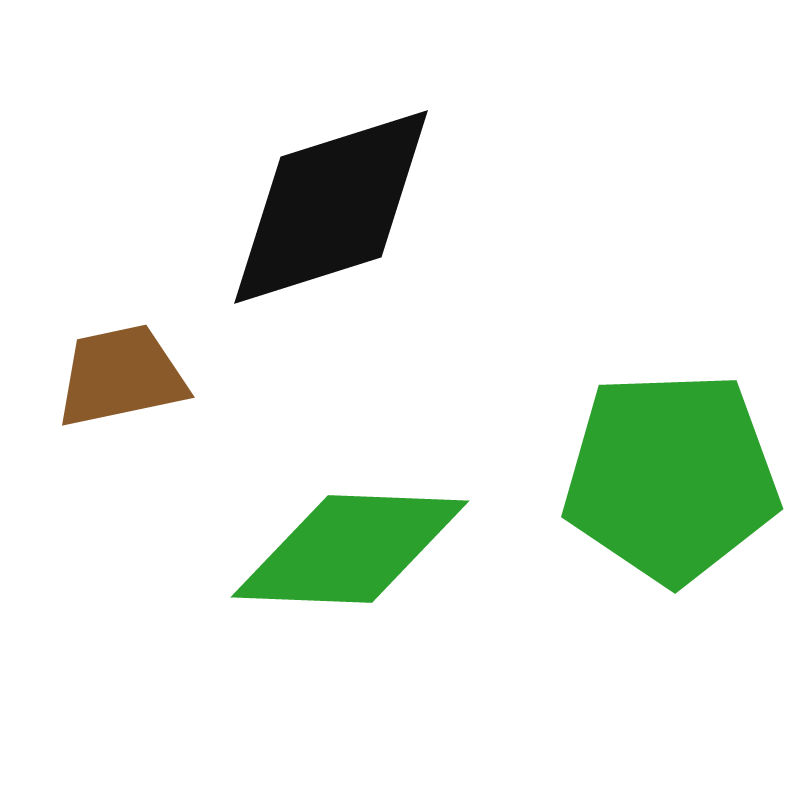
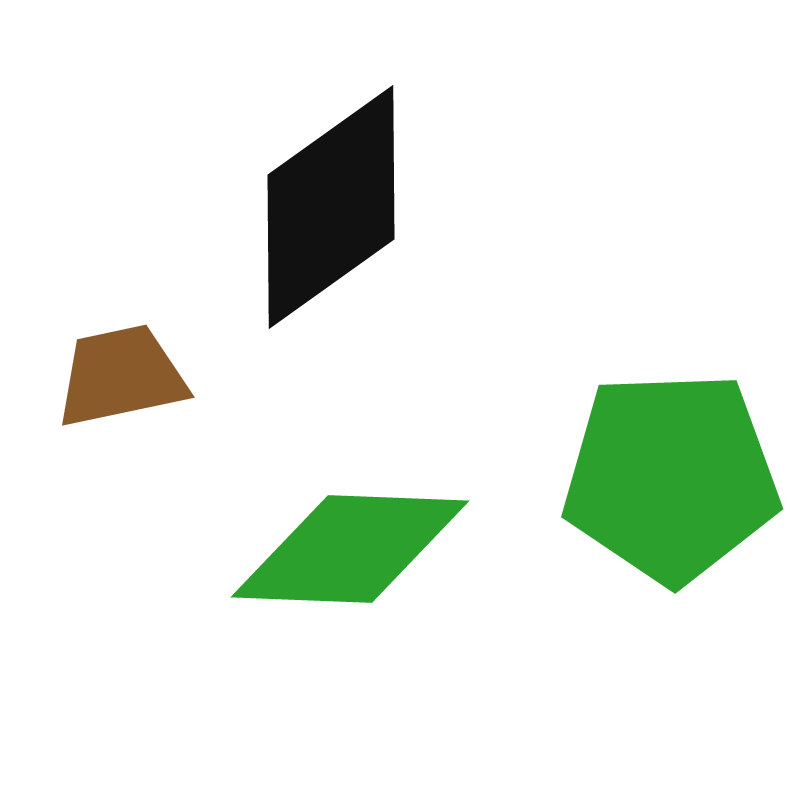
black diamond: rotated 18 degrees counterclockwise
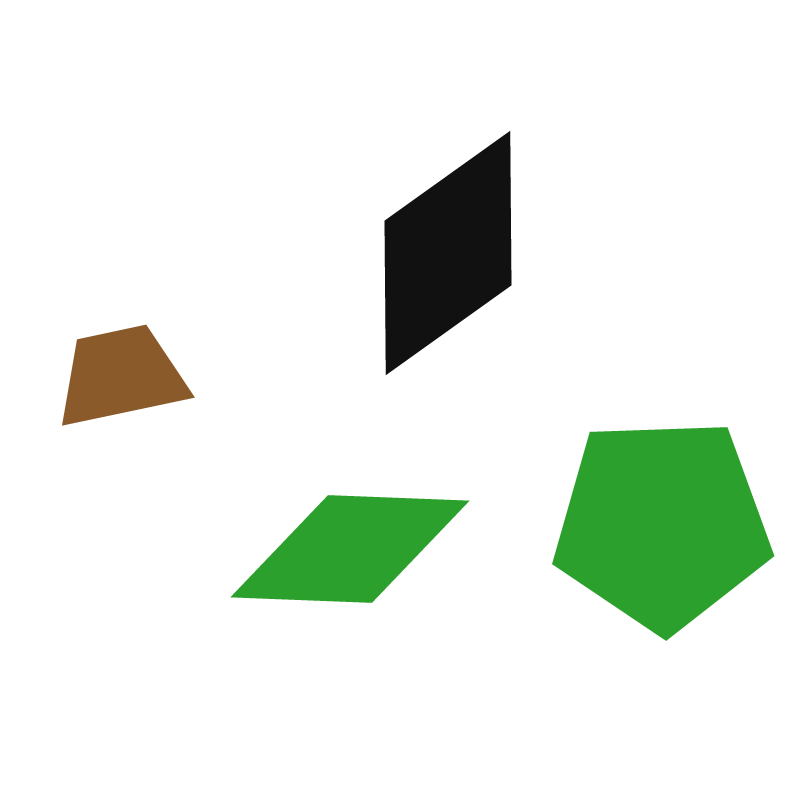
black diamond: moved 117 px right, 46 px down
green pentagon: moved 9 px left, 47 px down
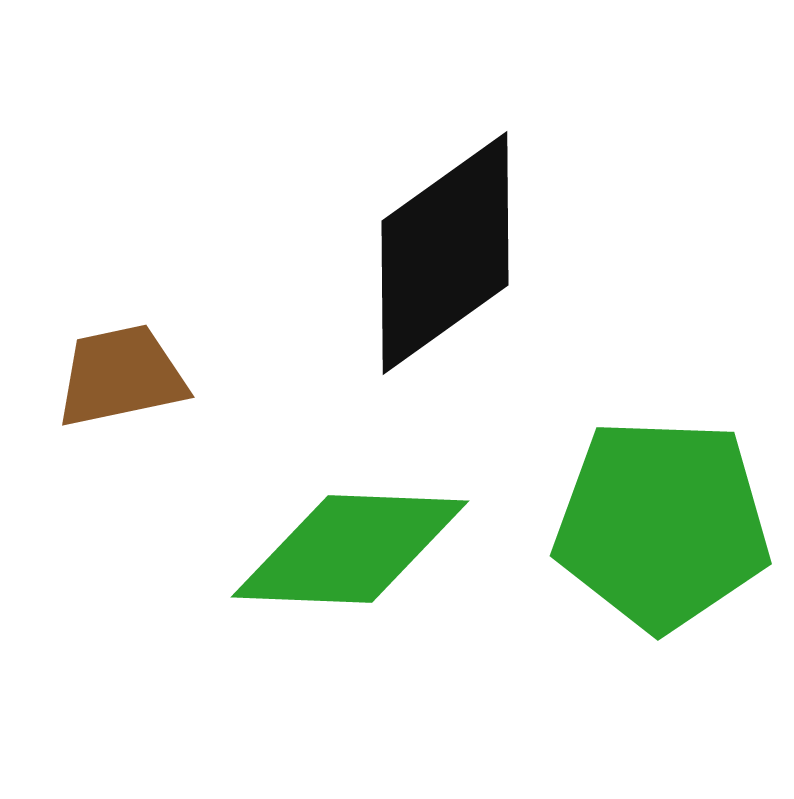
black diamond: moved 3 px left
green pentagon: rotated 4 degrees clockwise
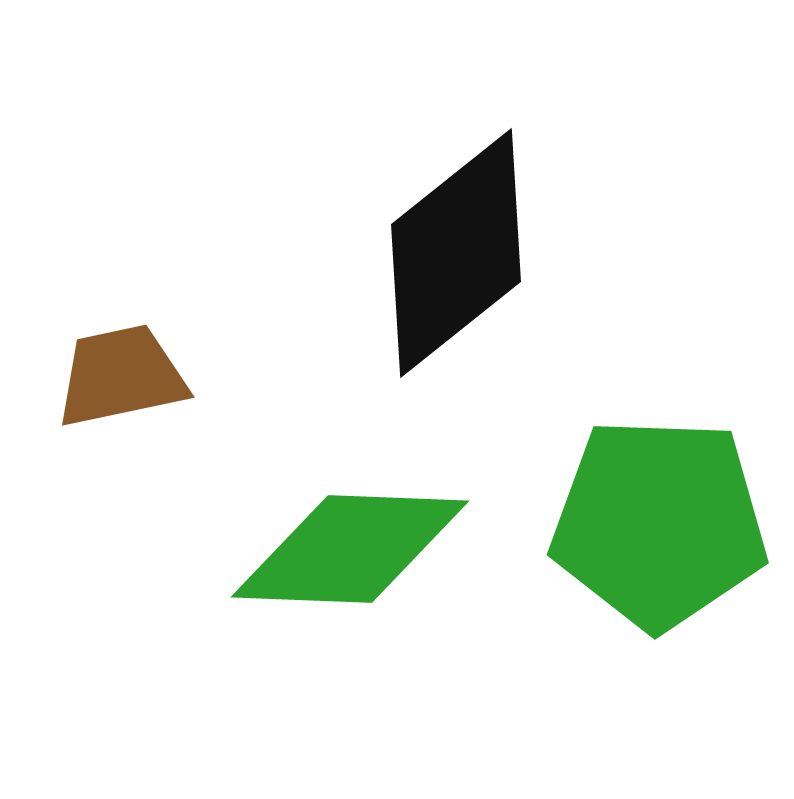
black diamond: moved 11 px right; rotated 3 degrees counterclockwise
green pentagon: moved 3 px left, 1 px up
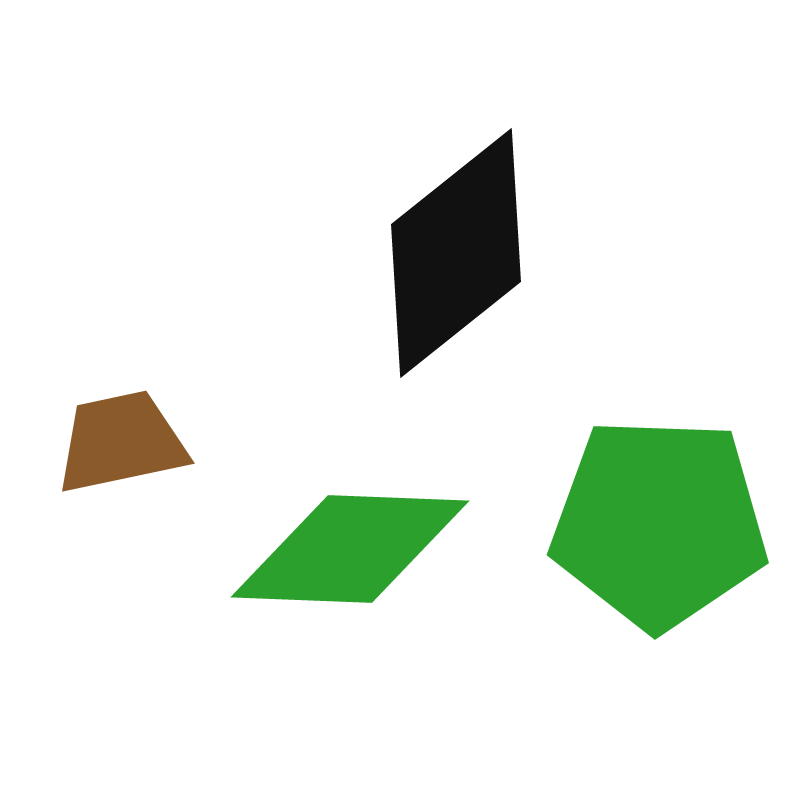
brown trapezoid: moved 66 px down
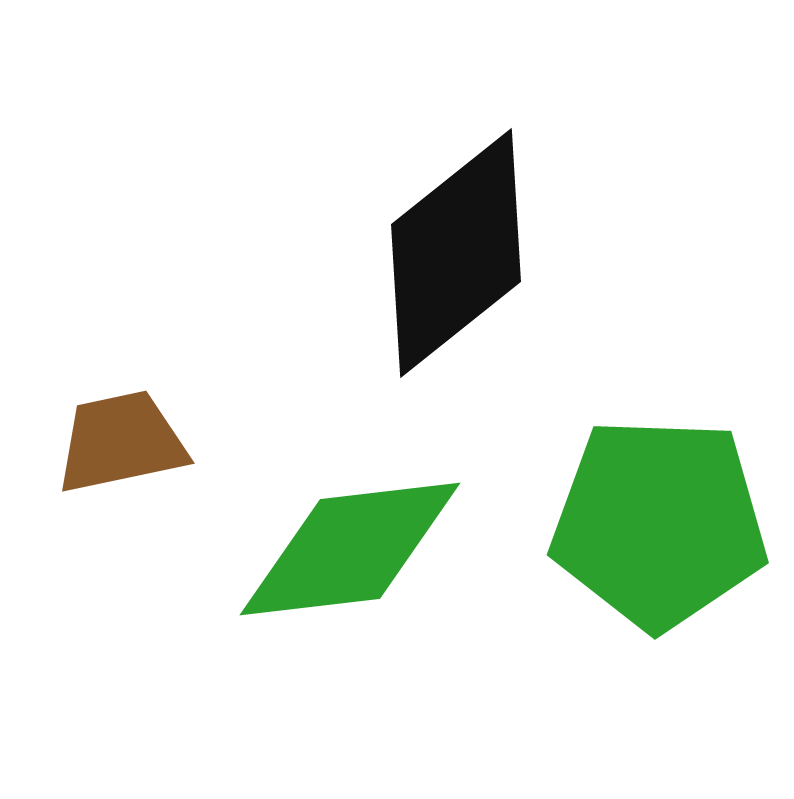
green diamond: rotated 9 degrees counterclockwise
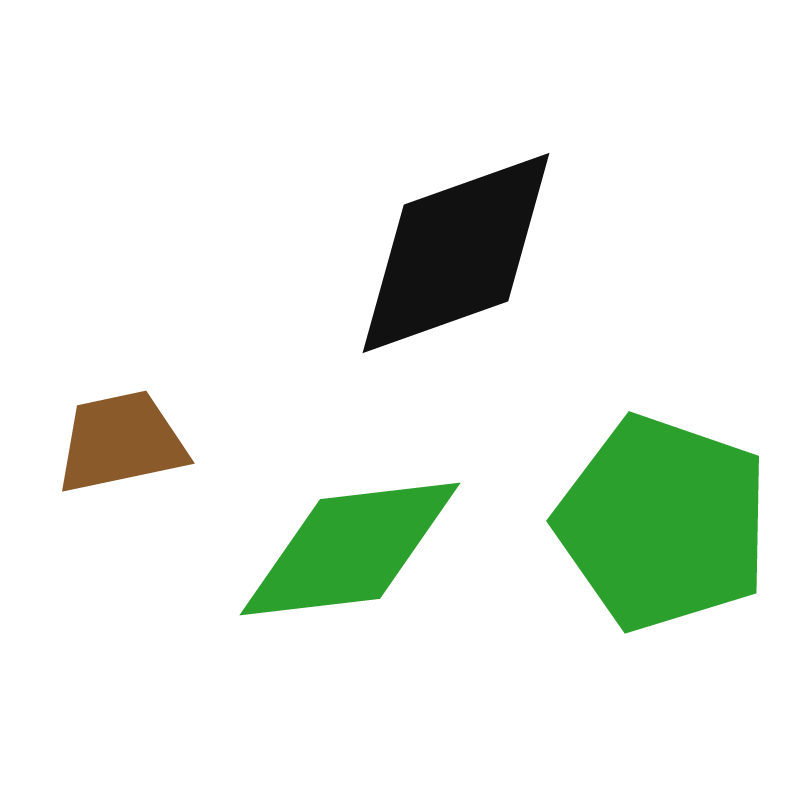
black diamond: rotated 19 degrees clockwise
green pentagon: moved 4 px right; rotated 17 degrees clockwise
